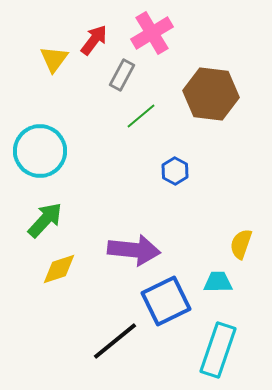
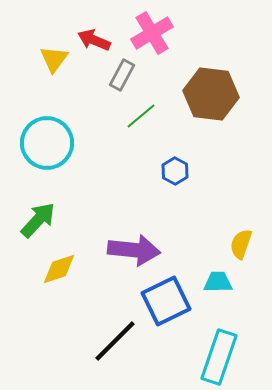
red arrow: rotated 104 degrees counterclockwise
cyan circle: moved 7 px right, 8 px up
green arrow: moved 7 px left
black line: rotated 6 degrees counterclockwise
cyan rectangle: moved 1 px right, 7 px down
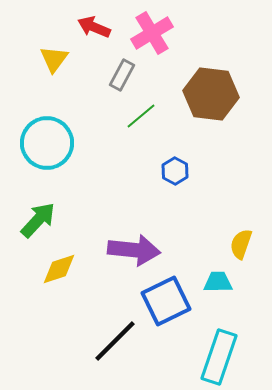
red arrow: moved 13 px up
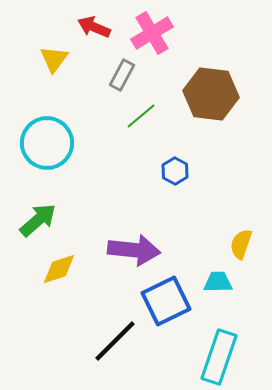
green arrow: rotated 6 degrees clockwise
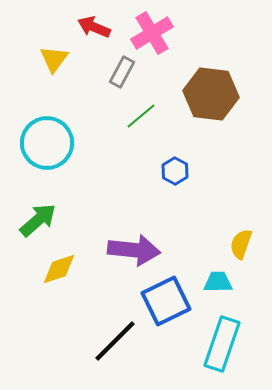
gray rectangle: moved 3 px up
cyan rectangle: moved 3 px right, 13 px up
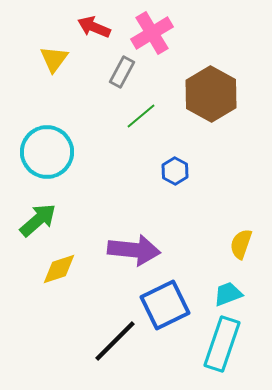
brown hexagon: rotated 22 degrees clockwise
cyan circle: moved 9 px down
cyan trapezoid: moved 10 px right, 12 px down; rotated 20 degrees counterclockwise
blue square: moved 1 px left, 4 px down
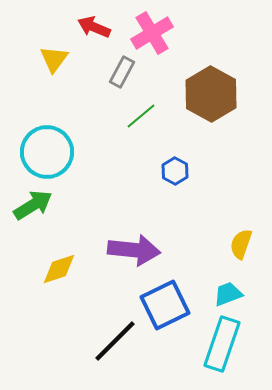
green arrow: moved 5 px left, 15 px up; rotated 9 degrees clockwise
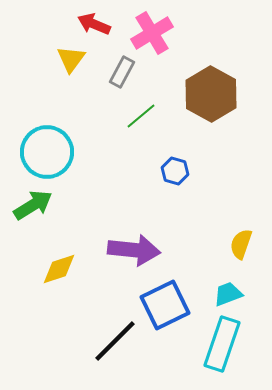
red arrow: moved 3 px up
yellow triangle: moved 17 px right
blue hexagon: rotated 12 degrees counterclockwise
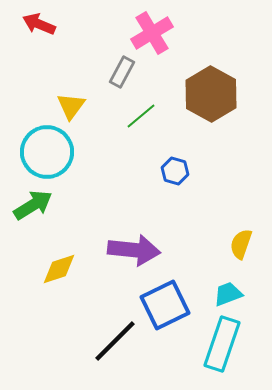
red arrow: moved 55 px left
yellow triangle: moved 47 px down
